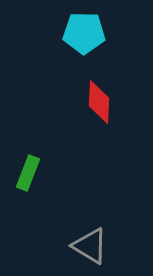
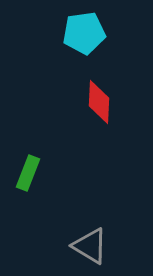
cyan pentagon: rotated 9 degrees counterclockwise
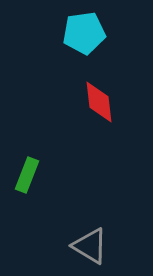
red diamond: rotated 9 degrees counterclockwise
green rectangle: moved 1 px left, 2 px down
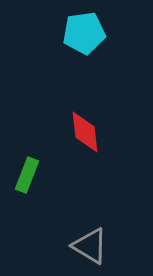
red diamond: moved 14 px left, 30 px down
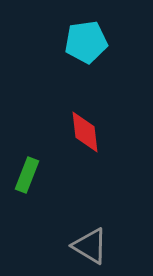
cyan pentagon: moved 2 px right, 9 px down
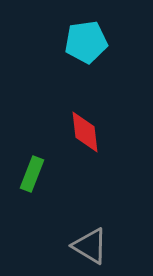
green rectangle: moved 5 px right, 1 px up
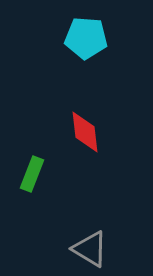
cyan pentagon: moved 4 px up; rotated 12 degrees clockwise
gray triangle: moved 3 px down
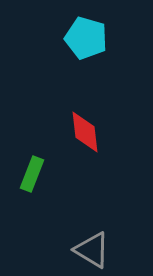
cyan pentagon: rotated 12 degrees clockwise
gray triangle: moved 2 px right, 1 px down
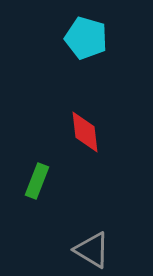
green rectangle: moved 5 px right, 7 px down
